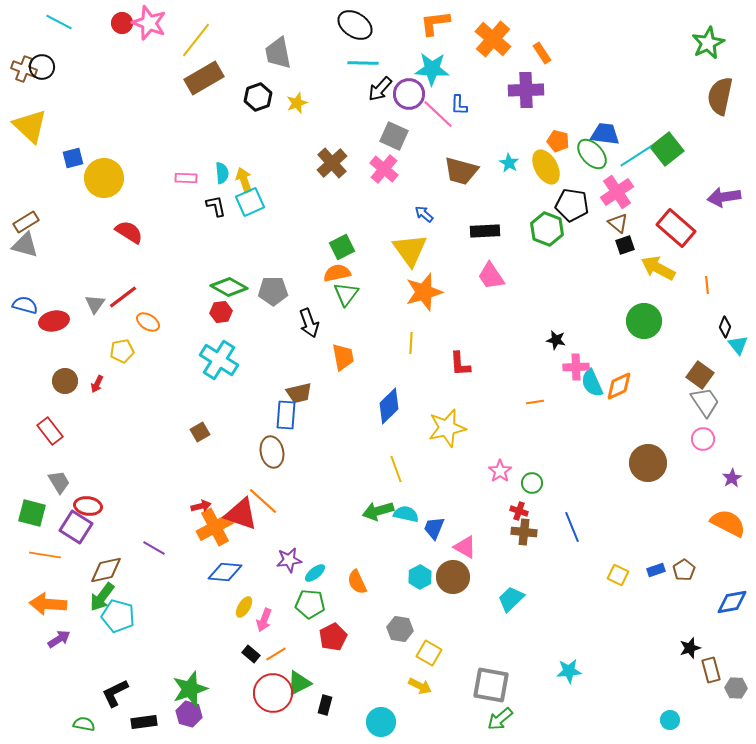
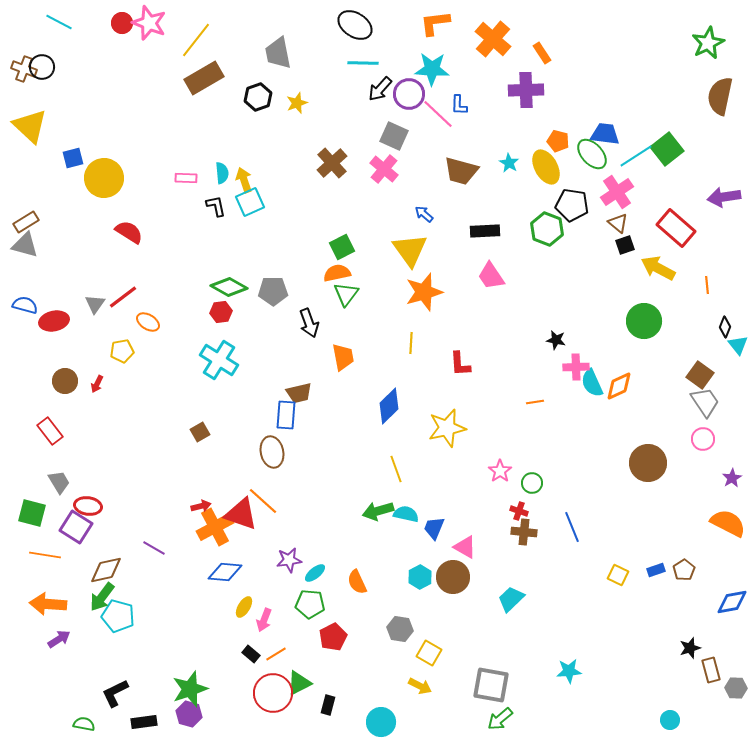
black rectangle at (325, 705): moved 3 px right
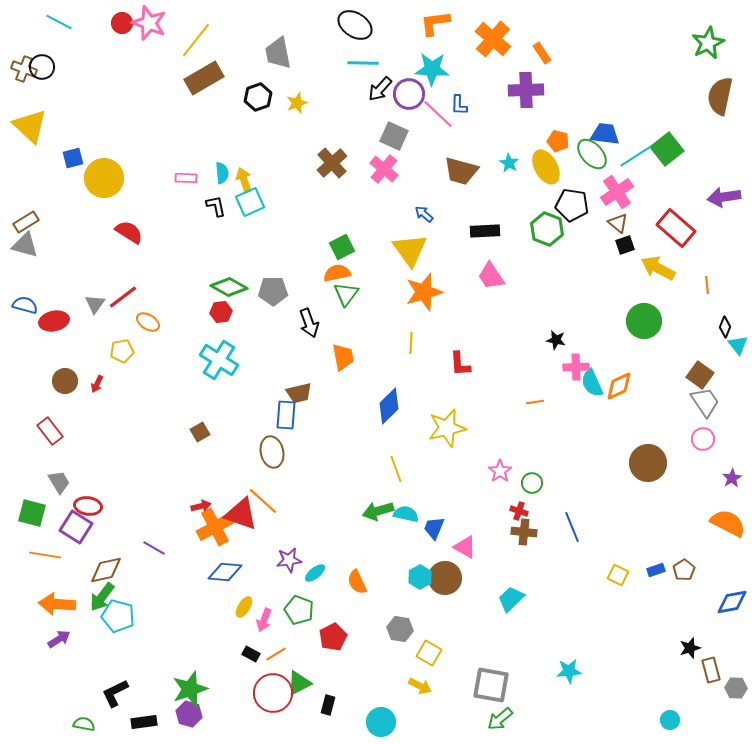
brown circle at (453, 577): moved 8 px left, 1 px down
orange arrow at (48, 604): moved 9 px right
green pentagon at (310, 604): moved 11 px left, 6 px down; rotated 16 degrees clockwise
black rectangle at (251, 654): rotated 12 degrees counterclockwise
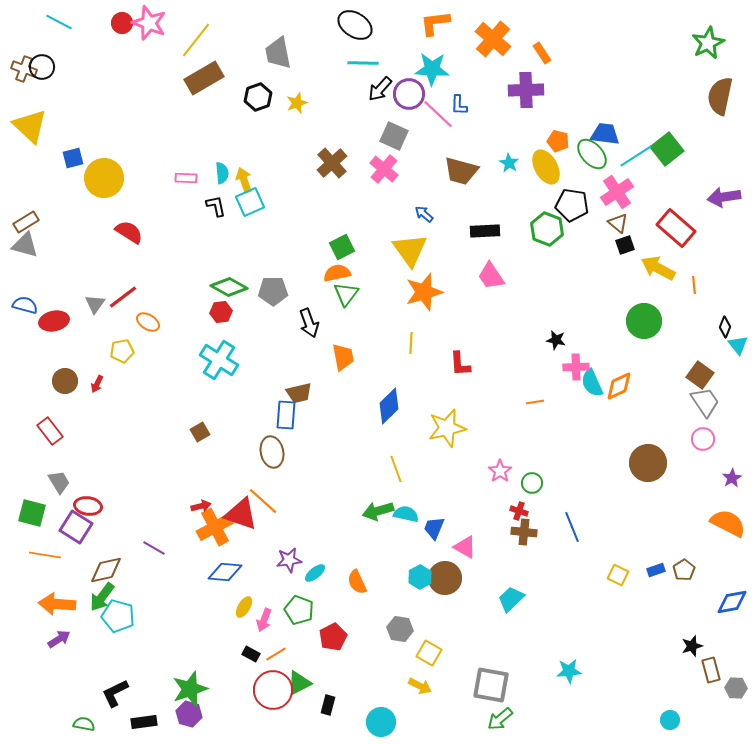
orange line at (707, 285): moved 13 px left
black star at (690, 648): moved 2 px right, 2 px up
red circle at (273, 693): moved 3 px up
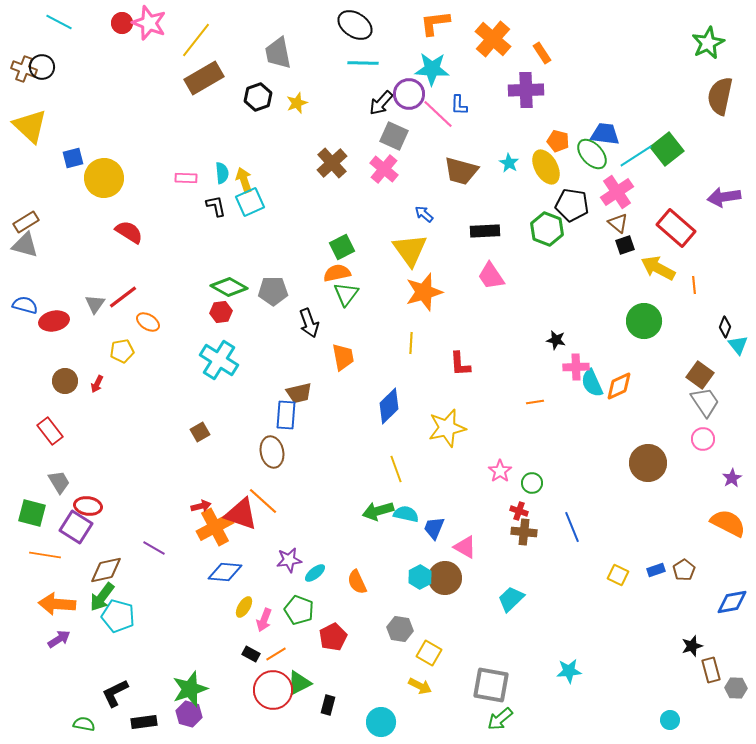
black arrow at (380, 89): moved 1 px right, 14 px down
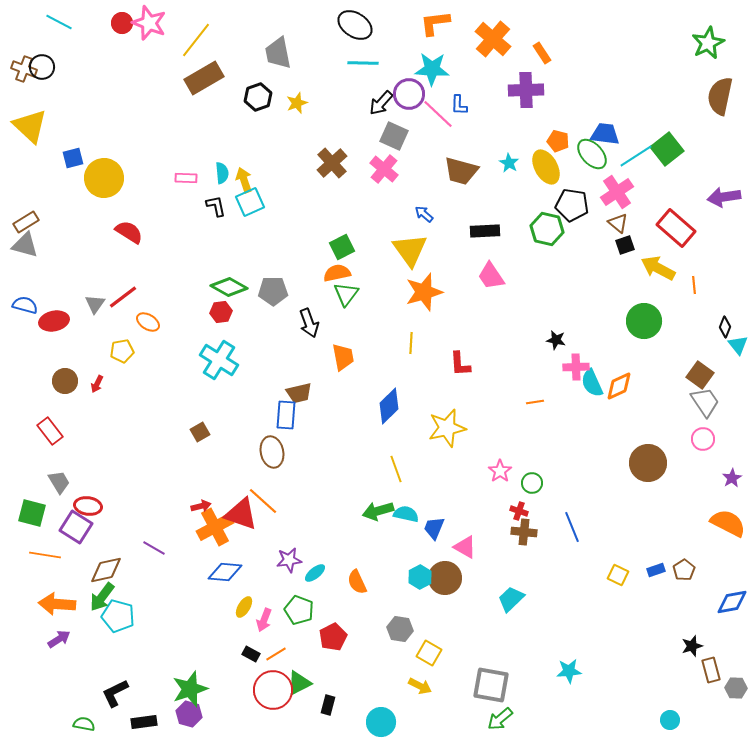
green hexagon at (547, 229): rotated 8 degrees counterclockwise
